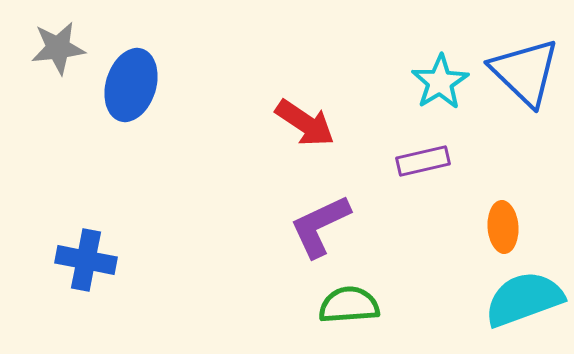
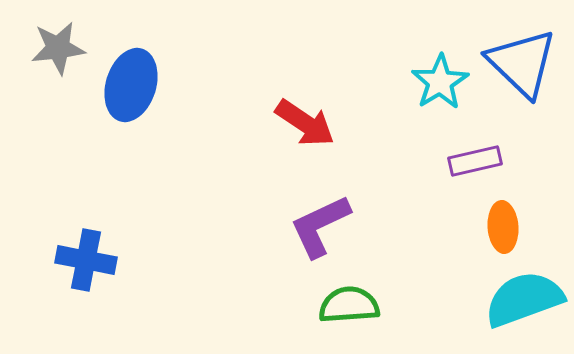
blue triangle: moved 3 px left, 9 px up
purple rectangle: moved 52 px right
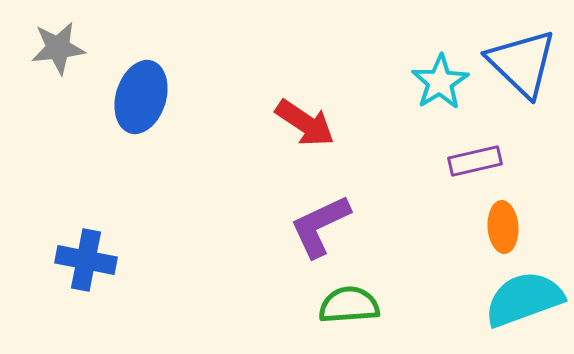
blue ellipse: moved 10 px right, 12 px down
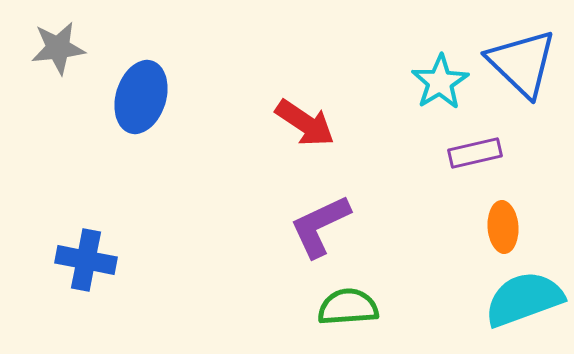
purple rectangle: moved 8 px up
green semicircle: moved 1 px left, 2 px down
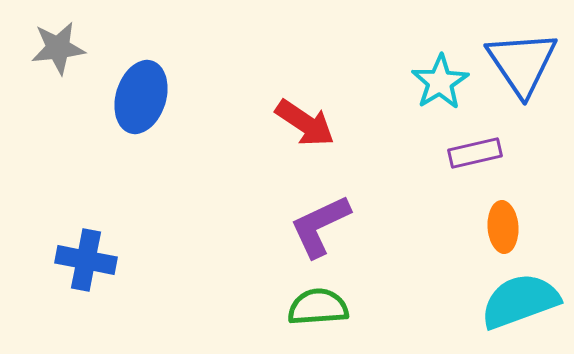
blue triangle: rotated 12 degrees clockwise
cyan semicircle: moved 4 px left, 2 px down
green semicircle: moved 30 px left
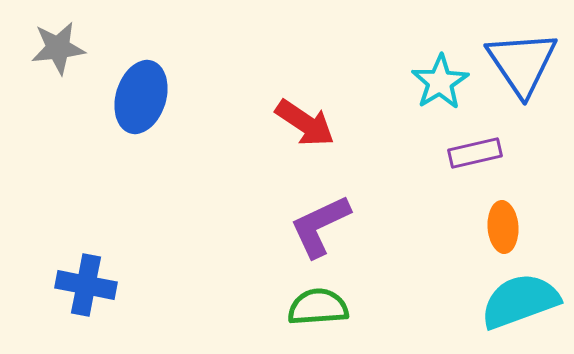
blue cross: moved 25 px down
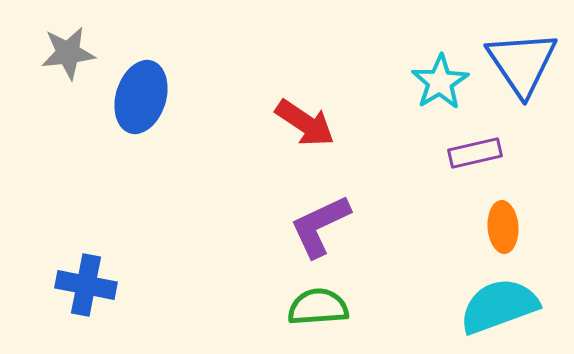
gray star: moved 10 px right, 5 px down
cyan semicircle: moved 21 px left, 5 px down
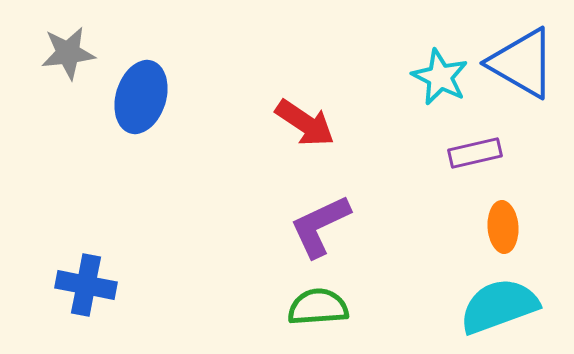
blue triangle: rotated 26 degrees counterclockwise
cyan star: moved 5 px up; rotated 14 degrees counterclockwise
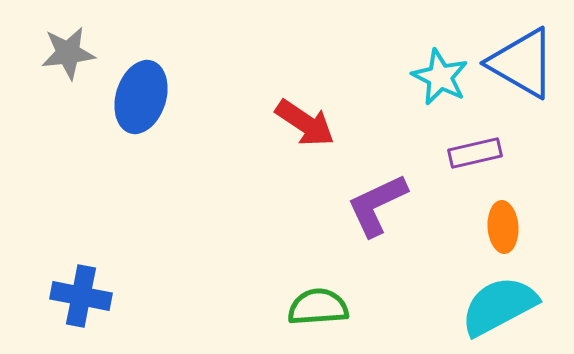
purple L-shape: moved 57 px right, 21 px up
blue cross: moved 5 px left, 11 px down
cyan semicircle: rotated 8 degrees counterclockwise
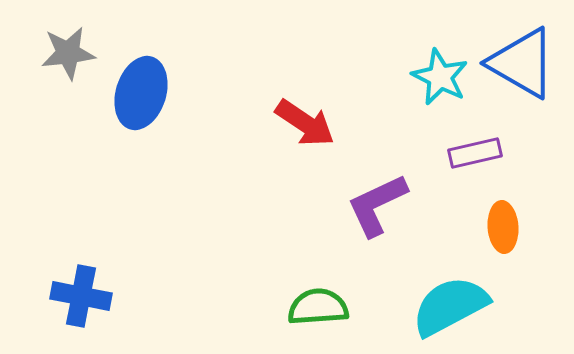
blue ellipse: moved 4 px up
cyan semicircle: moved 49 px left
